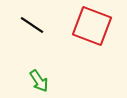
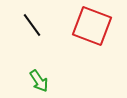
black line: rotated 20 degrees clockwise
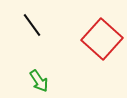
red square: moved 10 px right, 13 px down; rotated 21 degrees clockwise
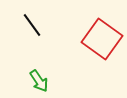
red square: rotated 6 degrees counterclockwise
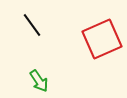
red square: rotated 30 degrees clockwise
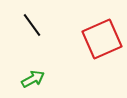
green arrow: moved 6 px left, 2 px up; rotated 85 degrees counterclockwise
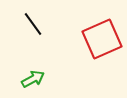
black line: moved 1 px right, 1 px up
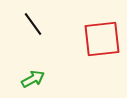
red square: rotated 18 degrees clockwise
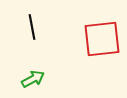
black line: moved 1 px left, 3 px down; rotated 25 degrees clockwise
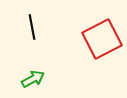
red square: rotated 21 degrees counterclockwise
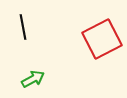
black line: moved 9 px left
